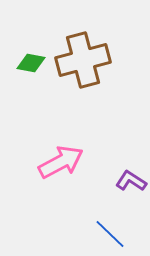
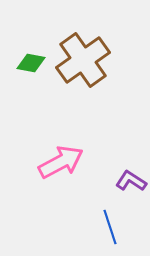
brown cross: rotated 20 degrees counterclockwise
blue line: moved 7 px up; rotated 28 degrees clockwise
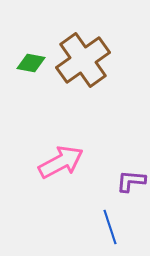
purple L-shape: rotated 28 degrees counterclockwise
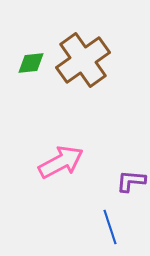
green diamond: rotated 16 degrees counterclockwise
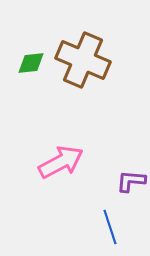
brown cross: rotated 32 degrees counterclockwise
